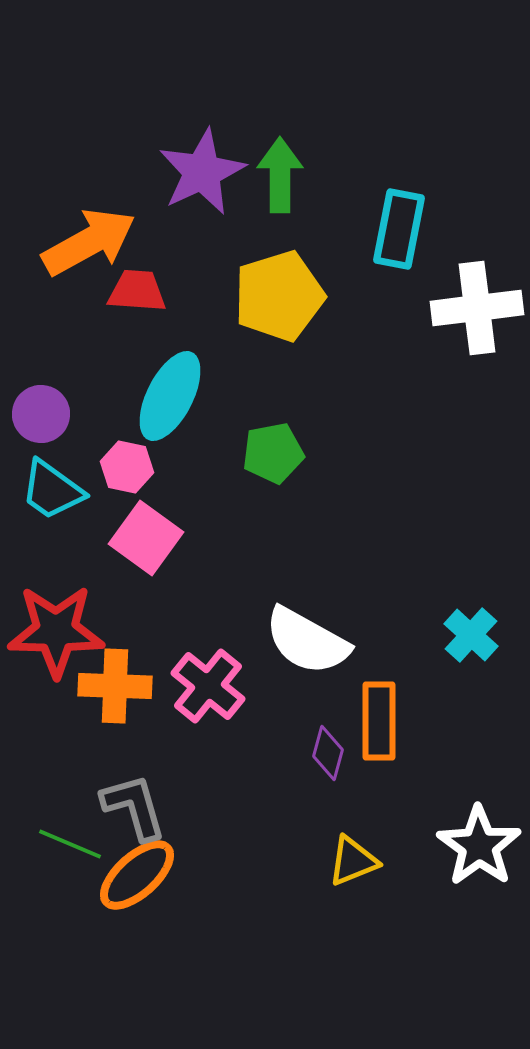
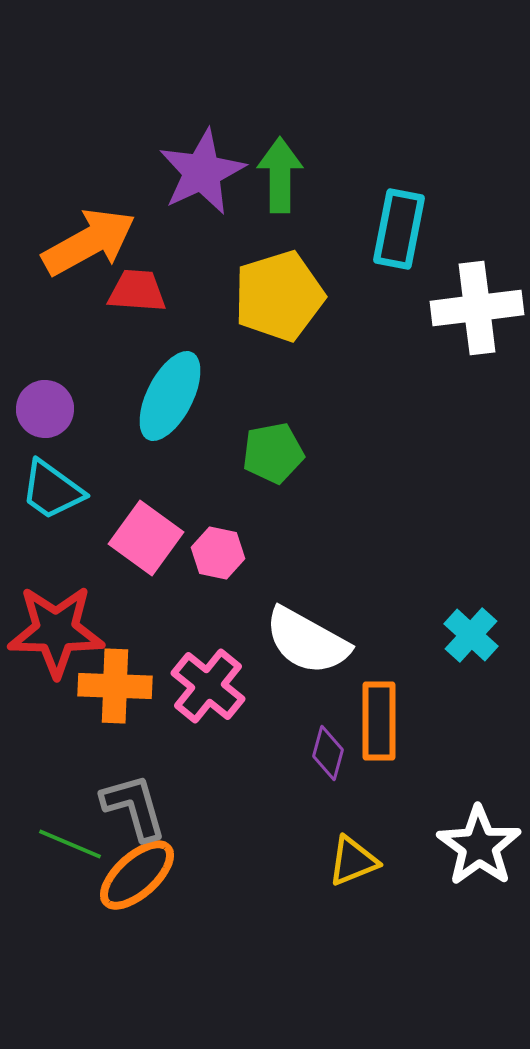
purple circle: moved 4 px right, 5 px up
pink hexagon: moved 91 px right, 86 px down
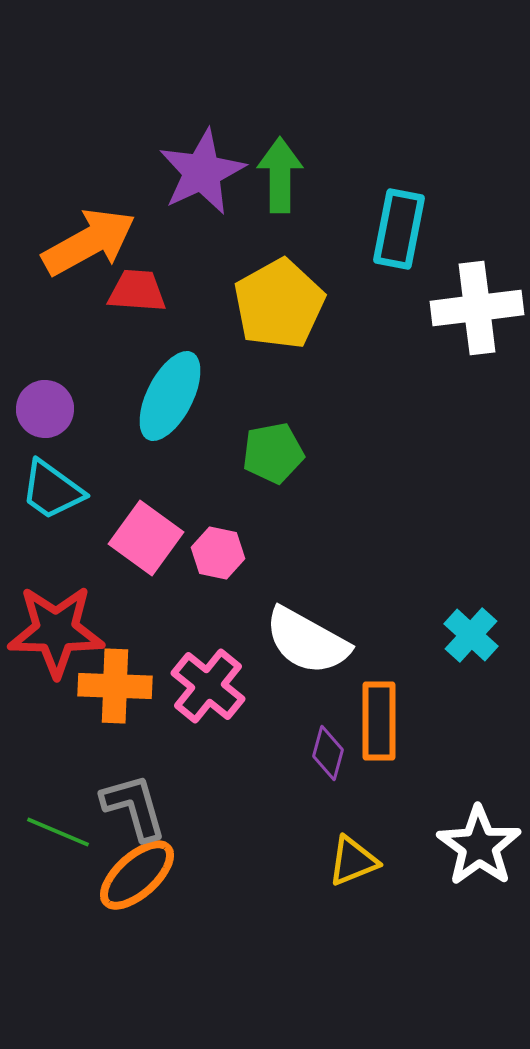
yellow pentagon: moved 8 px down; rotated 12 degrees counterclockwise
green line: moved 12 px left, 12 px up
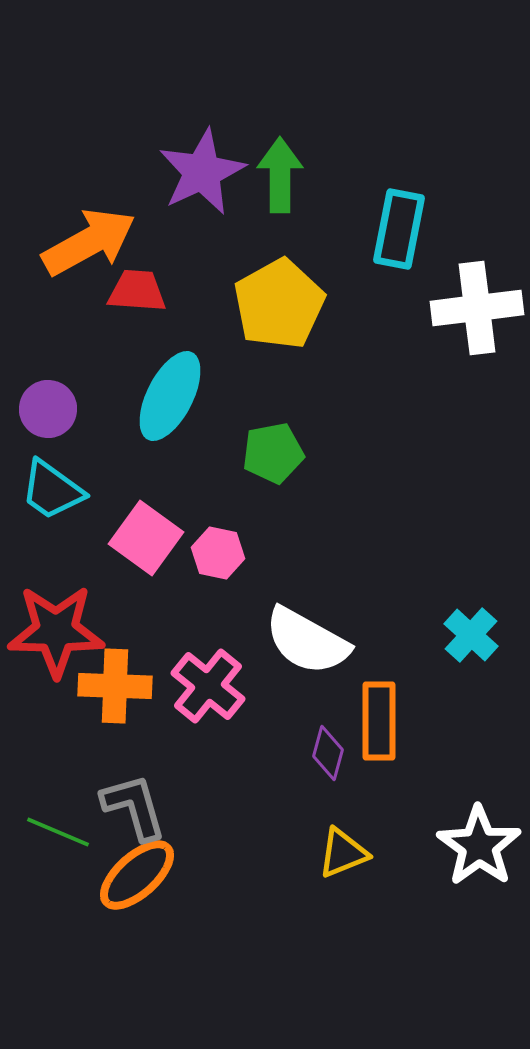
purple circle: moved 3 px right
yellow triangle: moved 10 px left, 8 px up
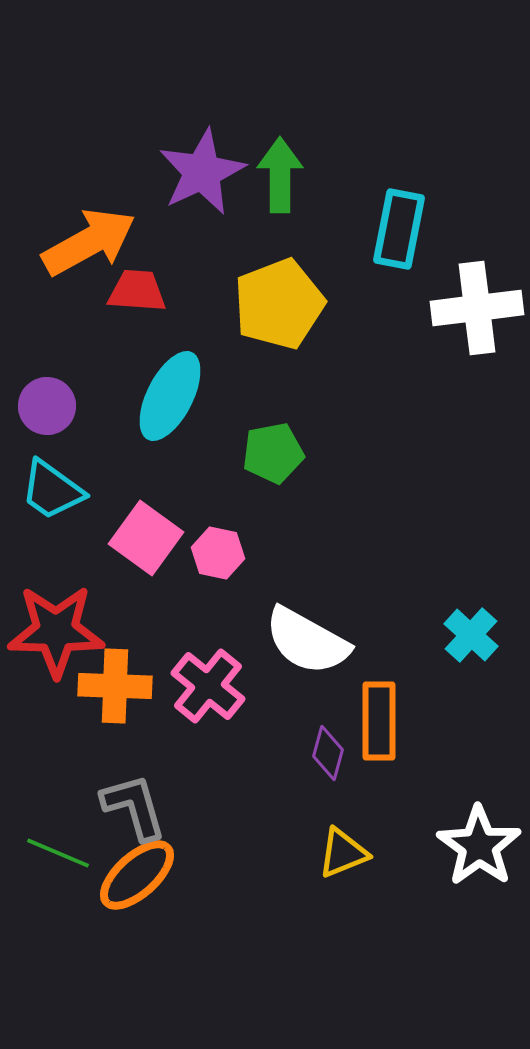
yellow pentagon: rotated 8 degrees clockwise
purple circle: moved 1 px left, 3 px up
green line: moved 21 px down
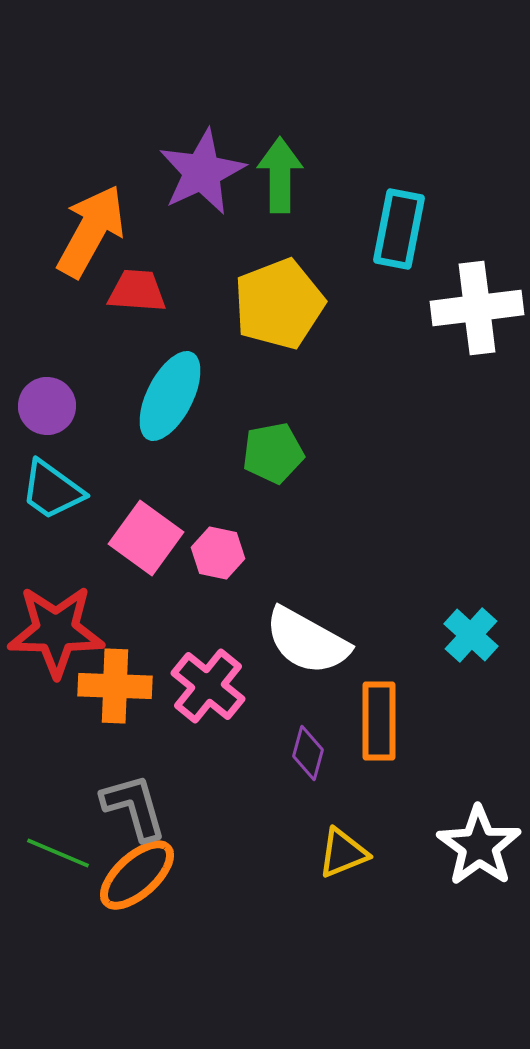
orange arrow: moved 2 px right, 11 px up; rotated 32 degrees counterclockwise
purple diamond: moved 20 px left
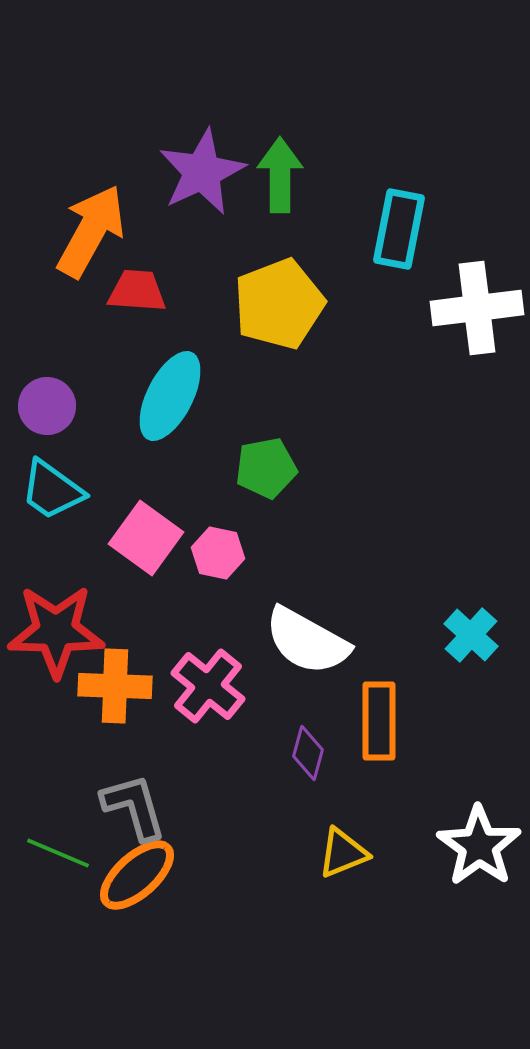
green pentagon: moved 7 px left, 15 px down
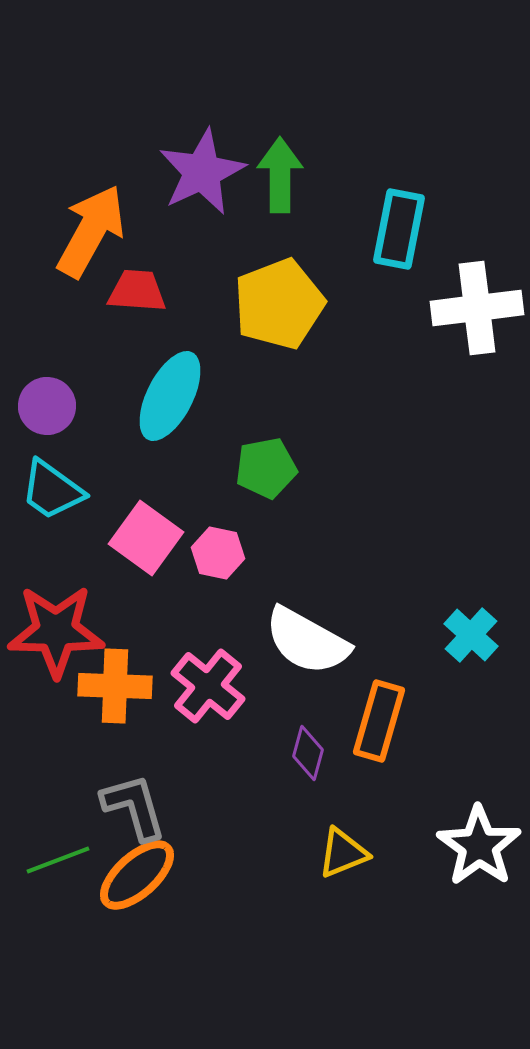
orange rectangle: rotated 16 degrees clockwise
green line: moved 7 px down; rotated 44 degrees counterclockwise
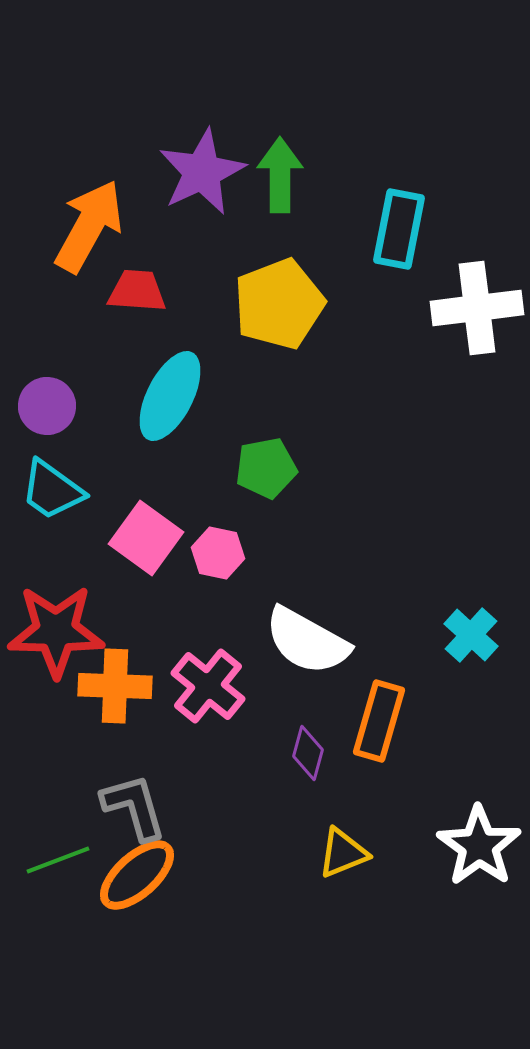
orange arrow: moved 2 px left, 5 px up
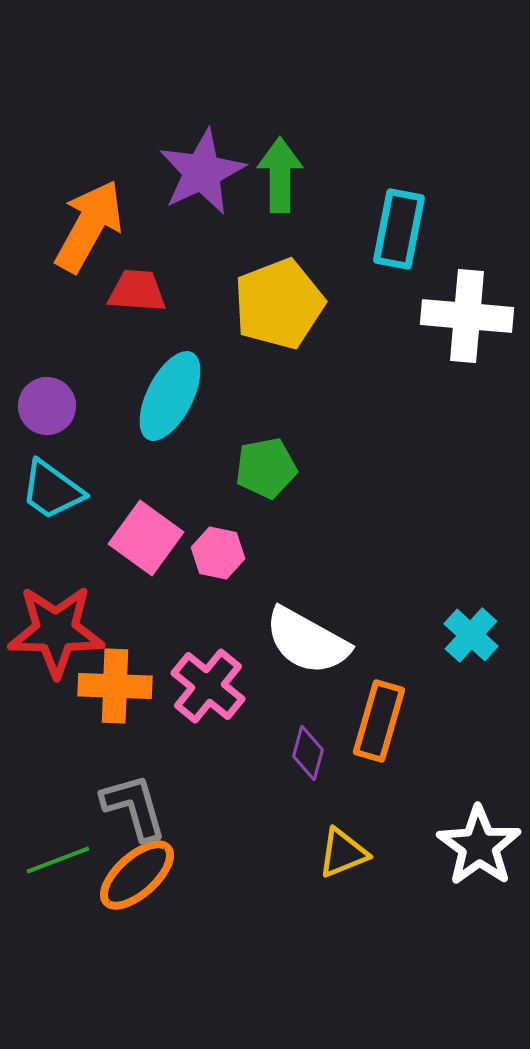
white cross: moved 10 px left, 8 px down; rotated 12 degrees clockwise
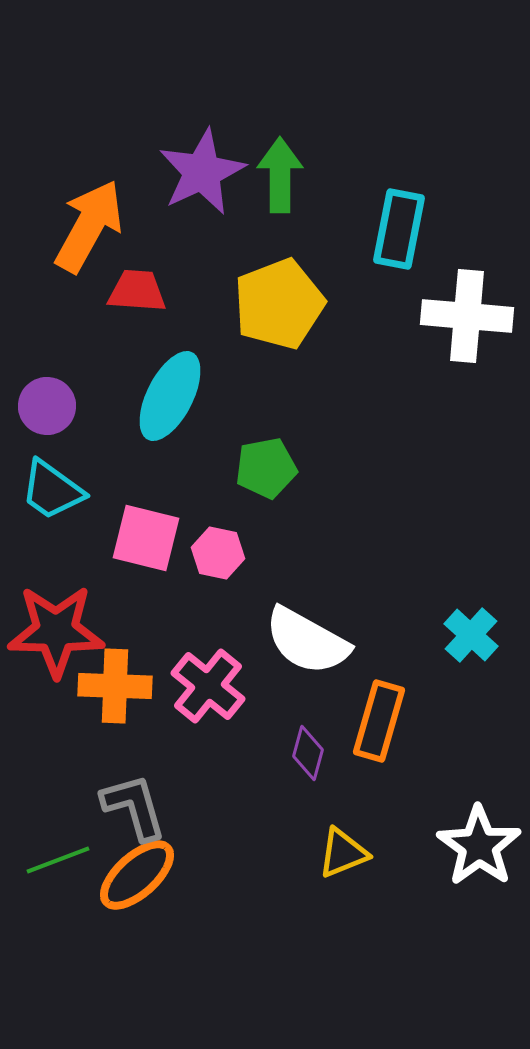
pink square: rotated 22 degrees counterclockwise
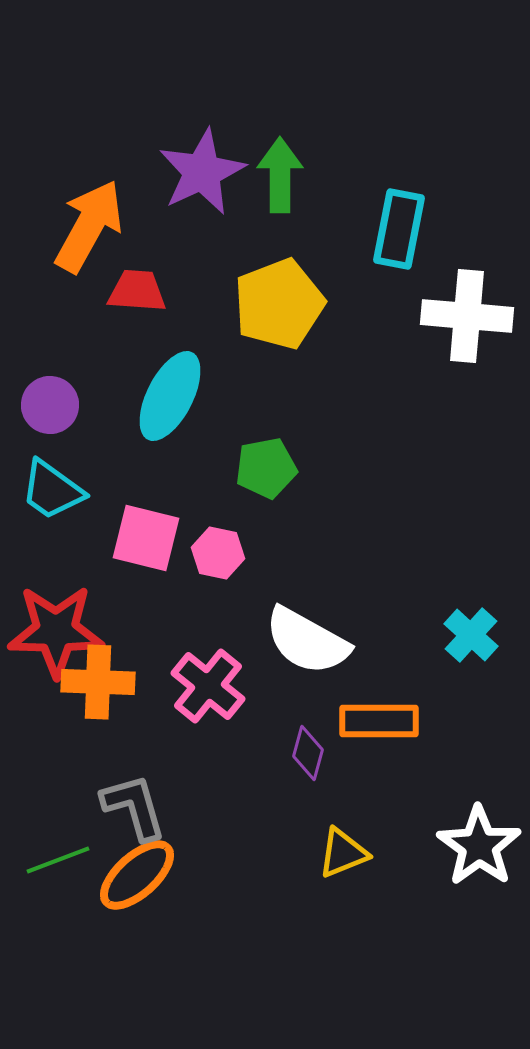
purple circle: moved 3 px right, 1 px up
orange cross: moved 17 px left, 4 px up
orange rectangle: rotated 74 degrees clockwise
